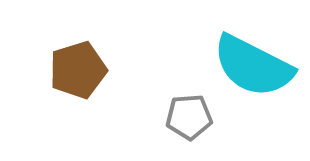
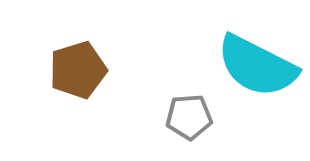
cyan semicircle: moved 4 px right
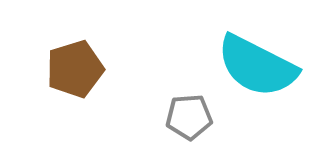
brown pentagon: moved 3 px left, 1 px up
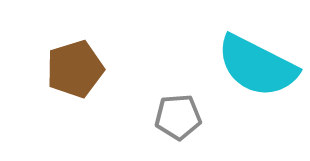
gray pentagon: moved 11 px left
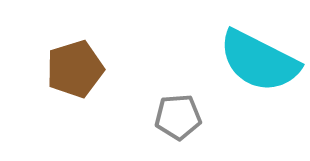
cyan semicircle: moved 2 px right, 5 px up
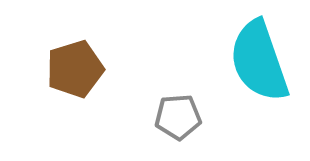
cyan semicircle: rotated 44 degrees clockwise
